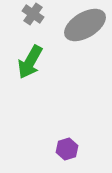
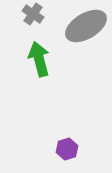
gray ellipse: moved 1 px right, 1 px down
green arrow: moved 9 px right, 3 px up; rotated 136 degrees clockwise
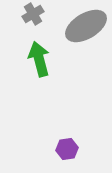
gray cross: rotated 25 degrees clockwise
purple hexagon: rotated 10 degrees clockwise
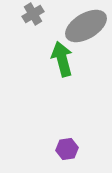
green arrow: moved 23 px right
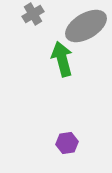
purple hexagon: moved 6 px up
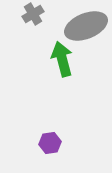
gray ellipse: rotated 9 degrees clockwise
purple hexagon: moved 17 px left
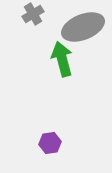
gray ellipse: moved 3 px left, 1 px down
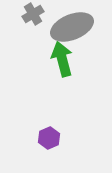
gray ellipse: moved 11 px left
purple hexagon: moved 1 px left, 5 px up; rotated 15 degrees counterclockwise
